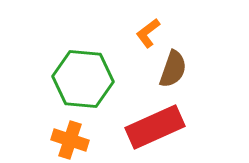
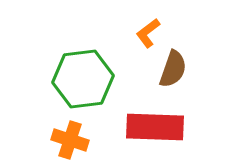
green hexagon: rotated 12 degrees counterclockwise
red rectangle: rotated 26 degrees clockwise
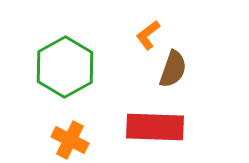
orange L-shape: moved 2 px down
green hexagon: moved 18 px left, 12 px up; rotated 22 degrees counterclockwise
orange cross: rotated 9 degrees clockwise
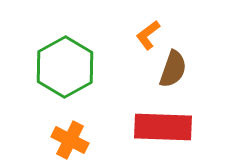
red rectangle: moved 8 px right
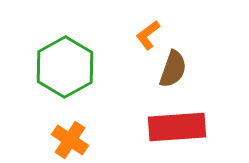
red rectangle: moved 14 px right; rotated 6 degrees counterclockwise
orange cross: rotated 6 degrees clockwise
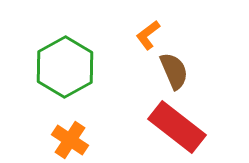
brown semicircle: moved 1 px right, 2 px down; rotated 42 degrees counterclockwise
red rectangle: rotated 42 degrees clockwise
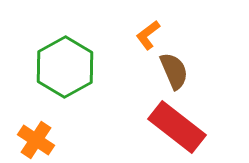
orange cross: moved 34 px left
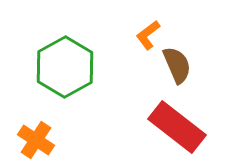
brown semicircle: moved 3 px right, 6 px up
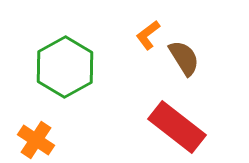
brown semicircle: moved 7 px right, 7 px up; rotated 9 degrees counterclockwise
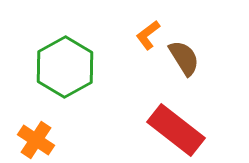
red rectangle: moved 1 px left, 3 px down
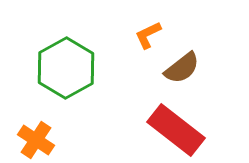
orange L-shape: rotated 12 degrees clockwise
brown semicircle: moved 2 px left, 10 px down; rotated 84 degrees clockwise
green hexagon: moved 1 px right, 1 px down
